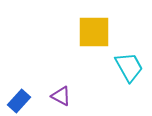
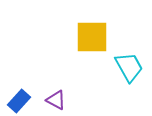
yellow square: moved 2 px left, 5 px down
purple triangle: moved 5 px left, 4 px down
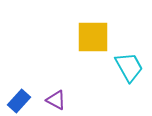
yellow square: moved 1 px right
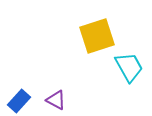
yellow square: moved 4 px right, 1 px up; rotated 18 degrees counterclockwise
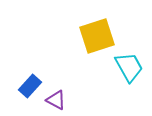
blue rectangle: moved 11 px right, 15 px up
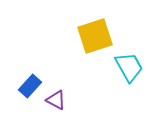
yellow square: moved 2 px left
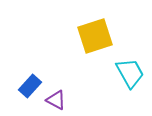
cyan trapezoid: moved 1 px right, 6 px down
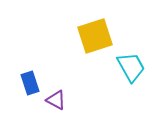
cyan trapezoid: moved 1 px right, 6 px up
blue rectangle: moved 3 px up; rotated 60 degrees counterclockwise
